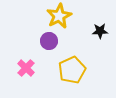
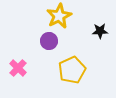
pink cross: moved 8 px left
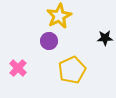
black star: moved 5 px right, 7 px down
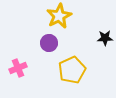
purple circle: moved 2 px down
pink cross: rotated 24 degrees clockwise
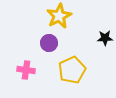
pink cross: moved 8 px right, 2 px down; rotated 30 degrees clockwise
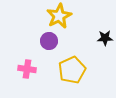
purple circle: moved 2 px up
pink cross: moved 1 px right, 1 px up
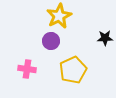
purple circle: moved 2 px right
yellow pentagon: moved 1 px right
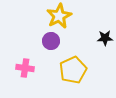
pink cross: moved 2 px left, 1 px up
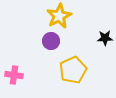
pink cross: moved 11 px left, 7 px down
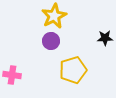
yellow star: moved 5 px left
yellow pentagon: rotated 8 degrees clockwise
pink cross: moved 2 px left
